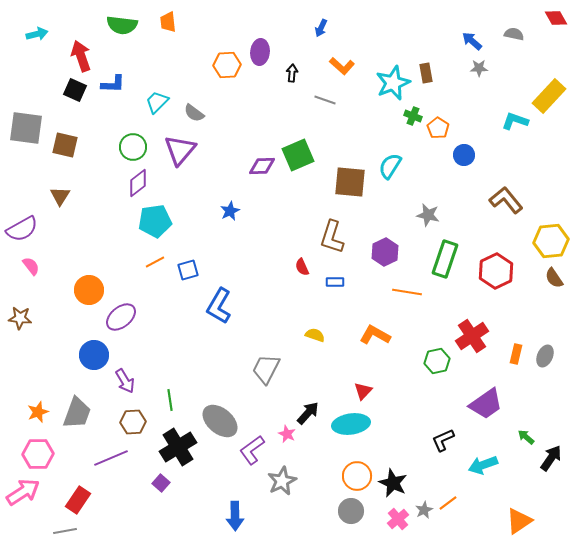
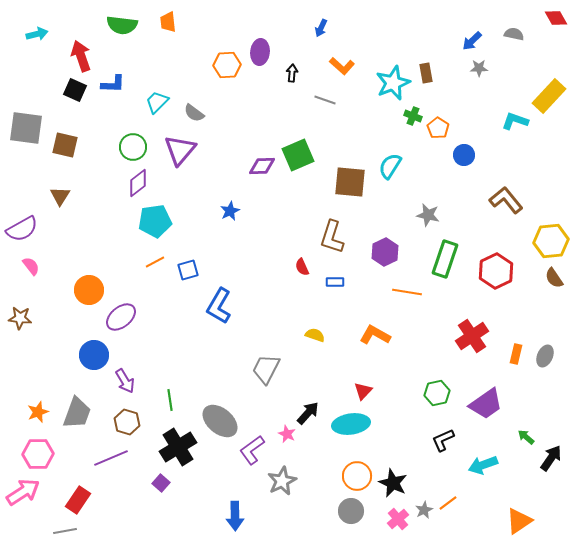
blue arrow at (472, 41): rotated 85 degrees counterclockwise
green hexagon at (437, 361): moved 32 px down
brown hexagon at (133, 422): moved 6 px left; rotated 20 degrees clockwise
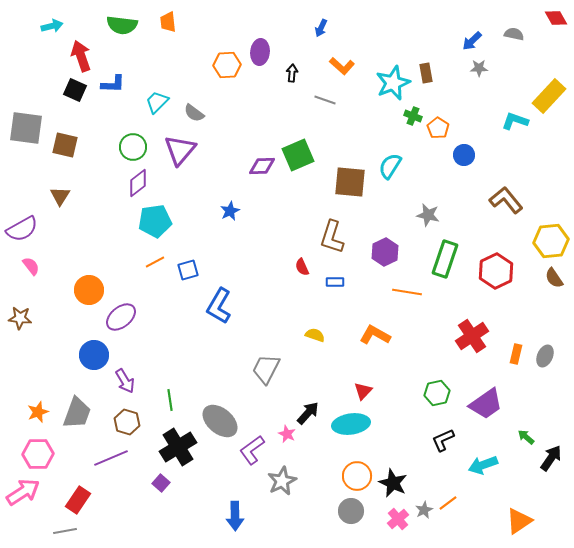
cyan arrow at (37, 34): moved 15 px right, 8 px up
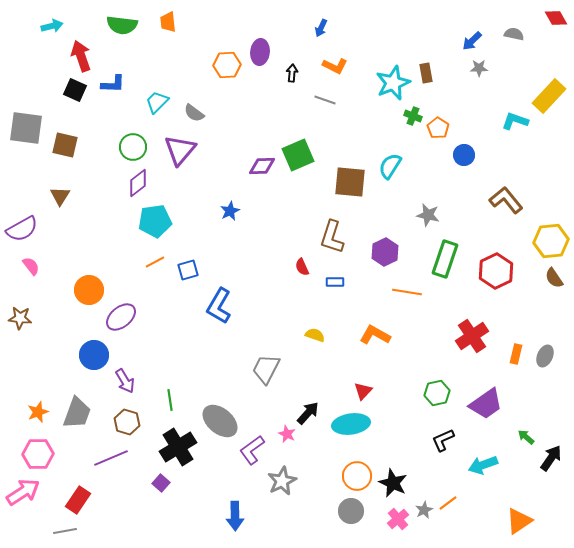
orange L-shape at (342, 66): moved 7 px left; rotated 15 degrees counterclockwise
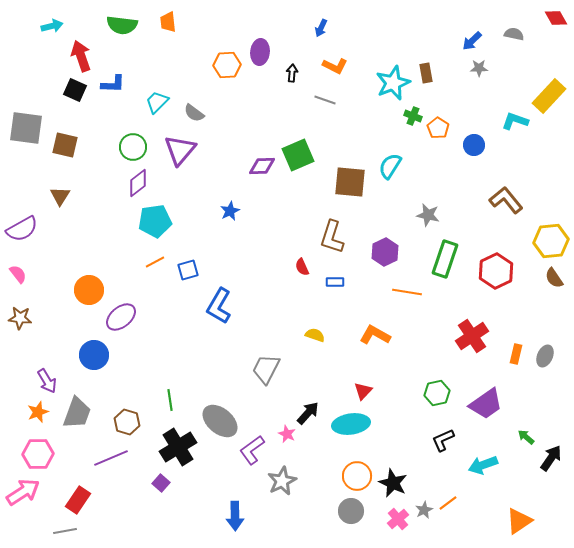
blue circle at (464, 155): moved 10 px right, 10 px up
pink semicircle at (31, 266): moved 13 px left, 8 px down
purple arrow at (125, 381): moved 78 px left
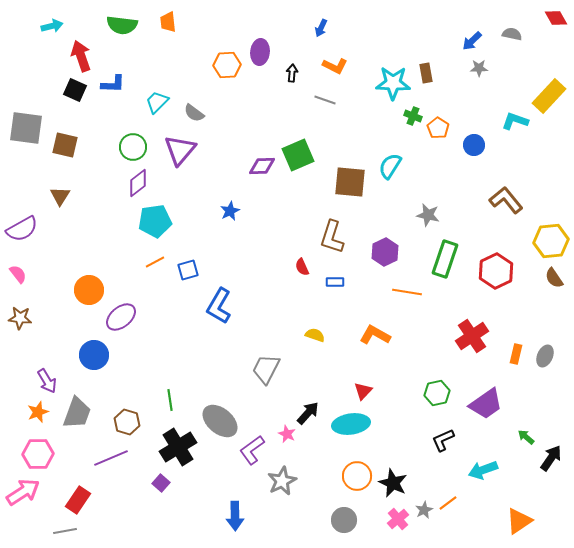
gray semicircle at (514, 34): moved 2 px left
cyan star at (393, 83): rotated 24 degrees clockwise
cyan arrow at (483, 465): moved 5 px down
gray circle at (351, 511): moved 7 px left, 9 px down
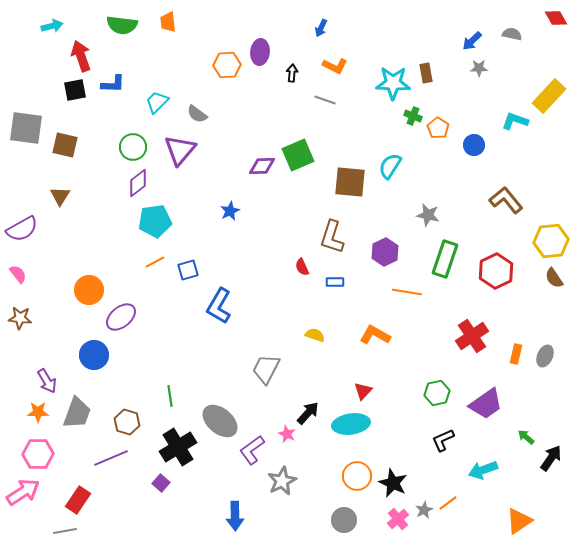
black square at (75, 90): rotated 35 degrees counterclockwise
gray semicircle at (194, 113): moved 3 px right, 1 px down
green line at (170, 400): moved 4 px up
orange star at (38, 412): rotated 20 degrees clockwise
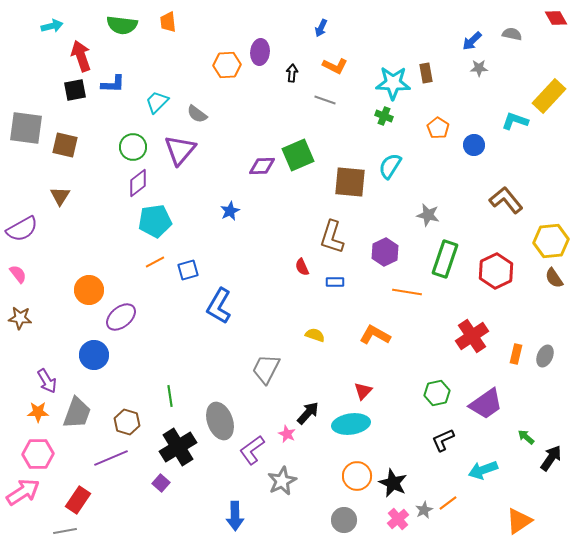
green cross at (413, 116): moved 29 px left
gray ellipse at (220, 421): rotated 30 degrees clockwise
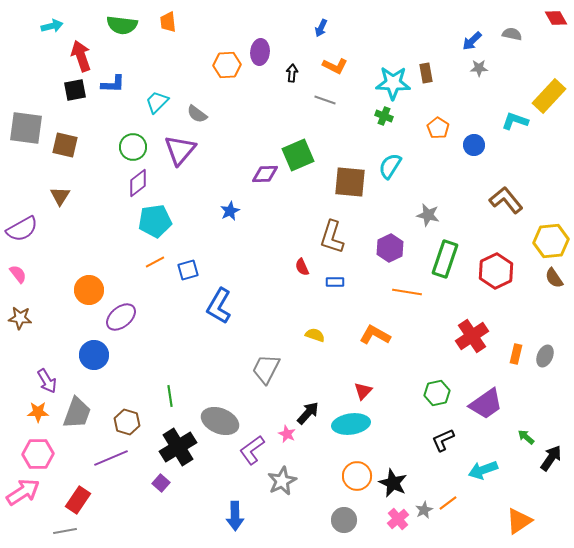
purple diamond at (262, 166): moved 3 px right, 8 px down
purple hexagon at (385, 252): moved 5 px right, 4 px up
gray ellipse at (220, 421): rotated 48 degrees counterclockwise
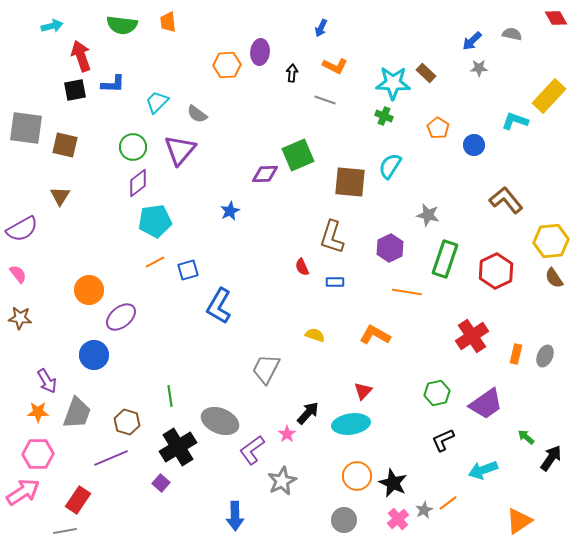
brown rectangle at (426, 73): rotated 36 degrees counterclockwise
pink star at (287, 434): rotated 12 degrees clockwise
